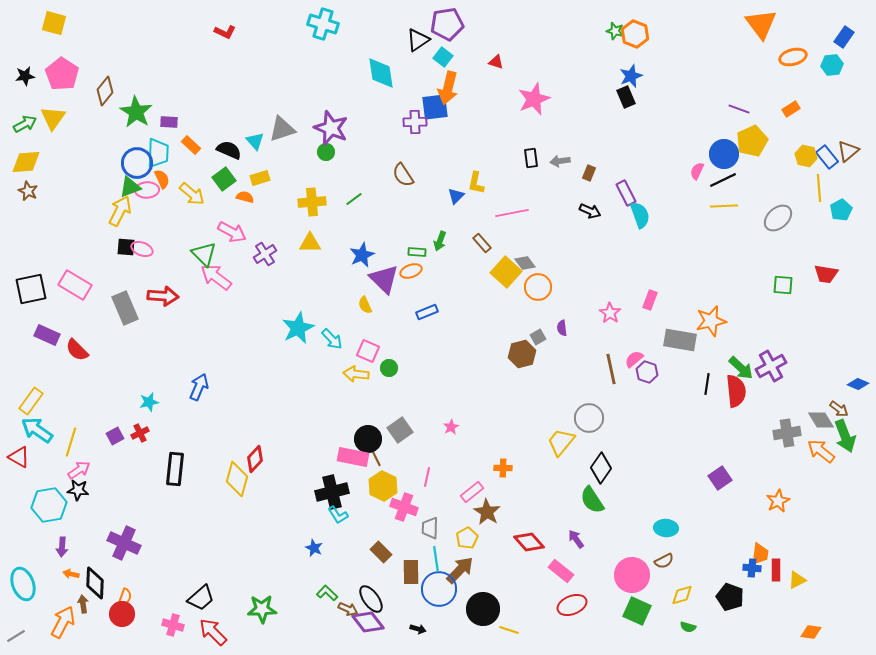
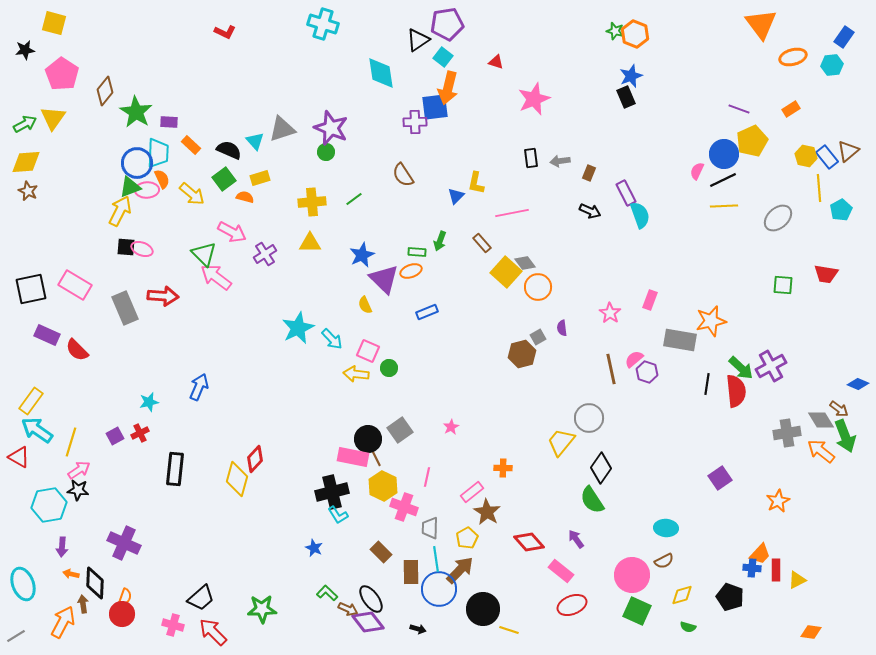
black star at (25, 76): moved 26 px up
orange trapezoid at (760, 554): rotated 35 degrees clockwise
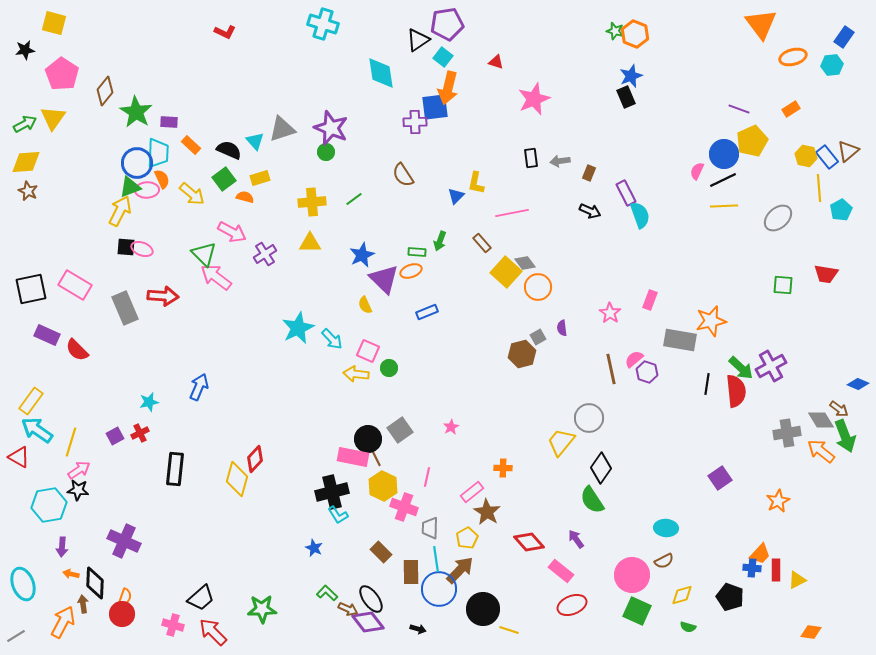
purple cross at (124, 543): moved 2 px up
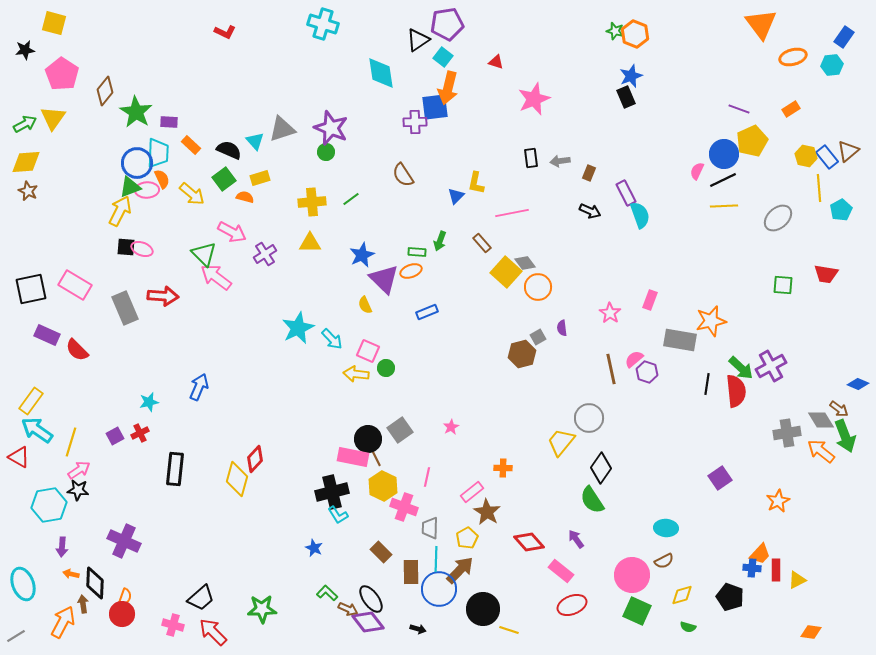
green line at (354, 199): moved 3 px left
green circle at (389, 368): moved 3 px left
cyan line at (436, 559): rotated 10 degrees clockwise
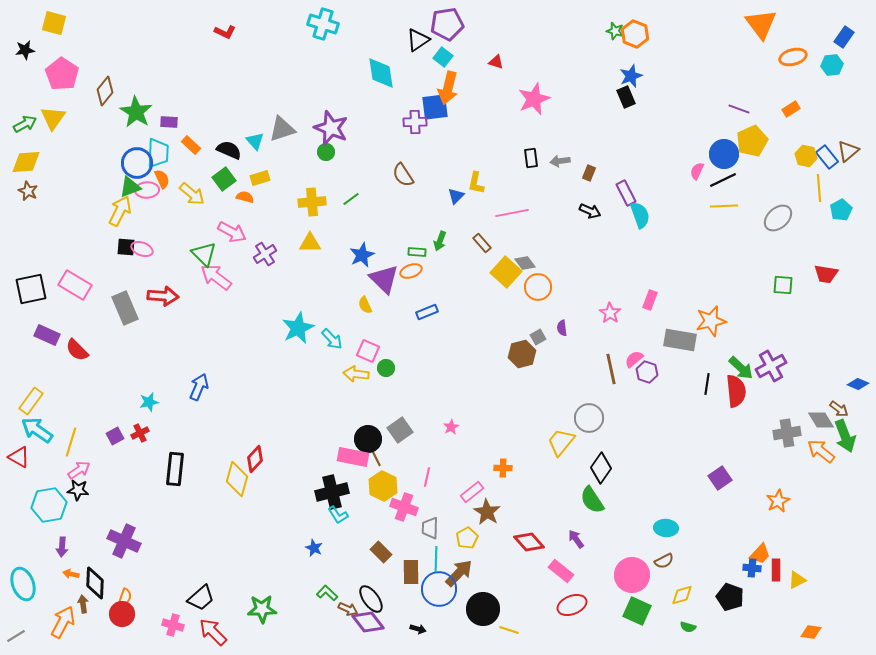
brown arrow at (460, 570): moved 1 px left, 3 px down
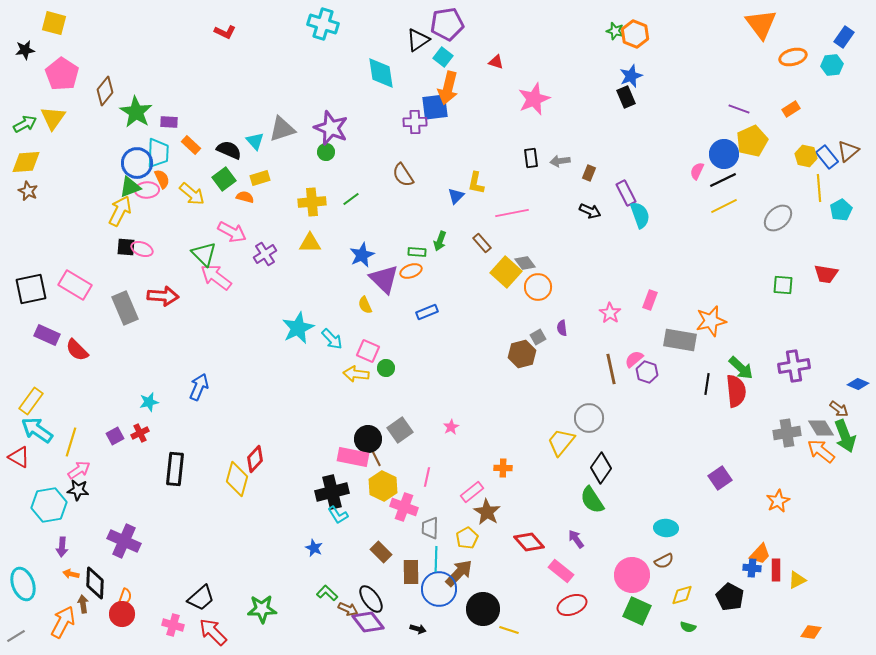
yellow line at (724, 206): rotated 24 degrees counterclockwise
purple cross at (771, 366): moved 23 px right; rotated 20 degrees clockwise
gray diamond at (821, 420): moved 8 px down
black pentagon at (730, 597): rotated 8 degrees clockwise
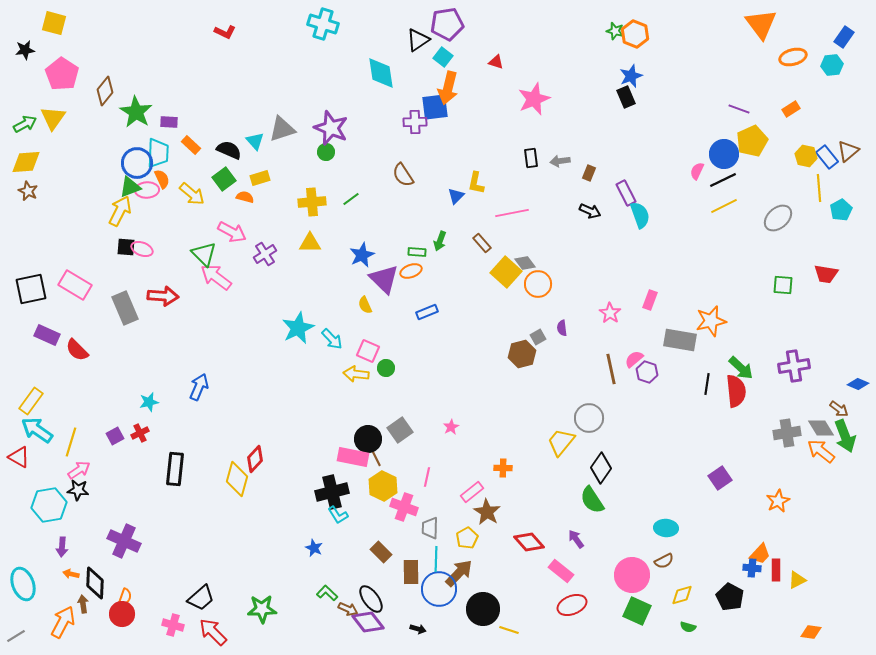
orange circle at (538, 287): moved 3 px up
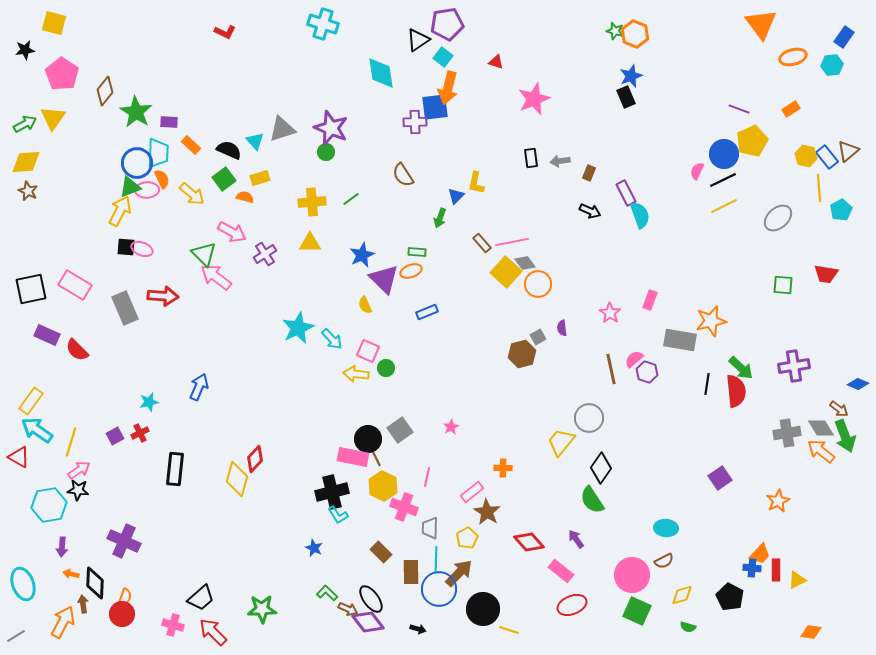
pink line at (512, 213): moved 29 px down
green arrow at (440, 241): moved 23 px up
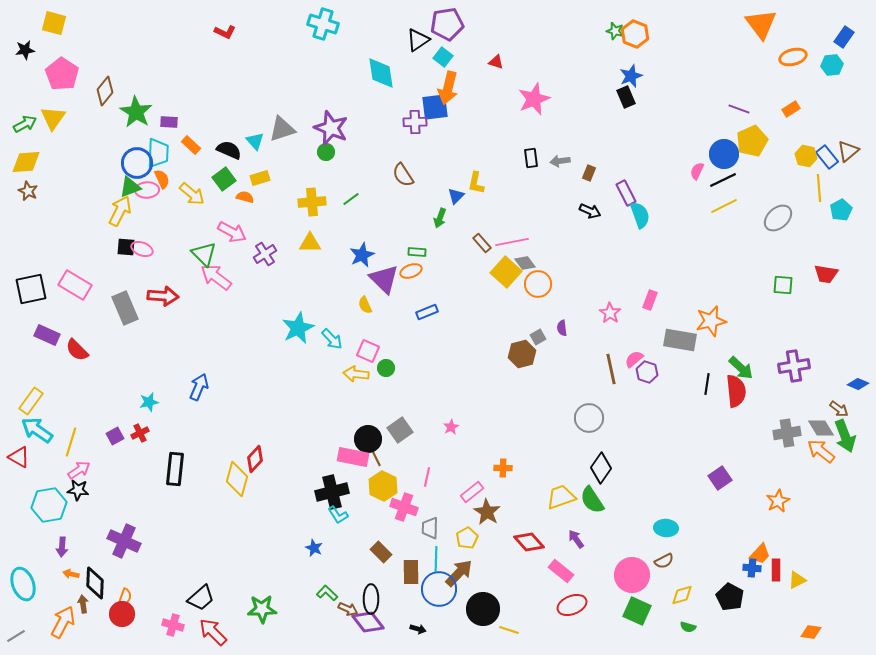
yellow trapezoid at (561, 442): moved 55 px down; rotated 32 degrees clockwise
black ellipse at (371, 599): rotated 36 degrees clockwise
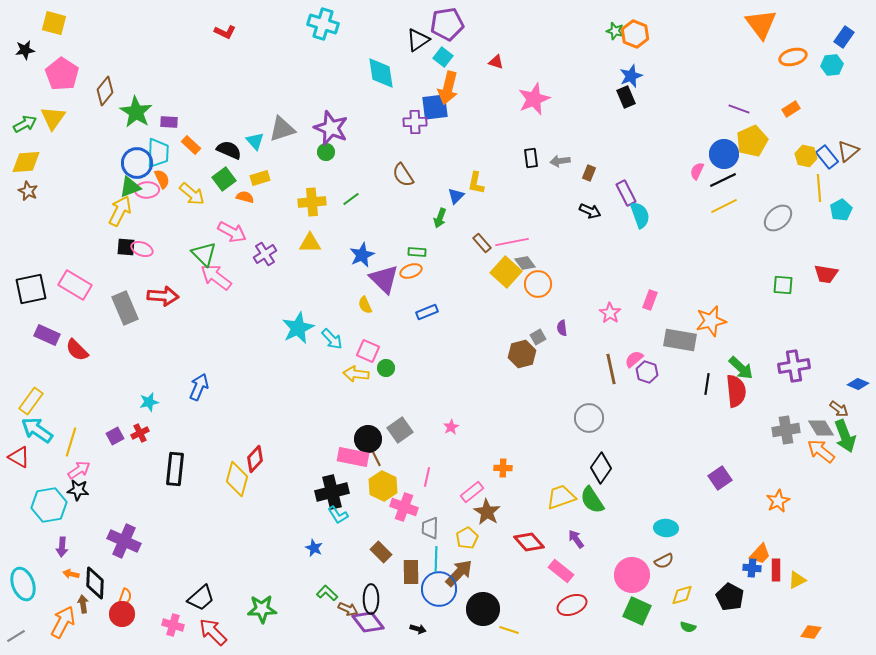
gray cross at (787, 433): moved 1 px left, 3 px up
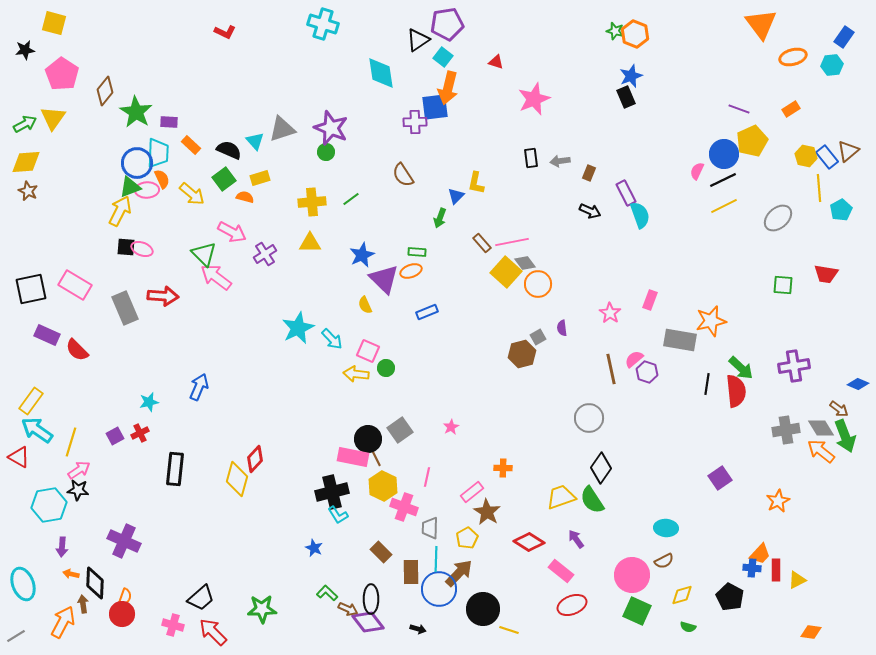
red diamond at (529, 542): rotated 16 degrees counterclockwise
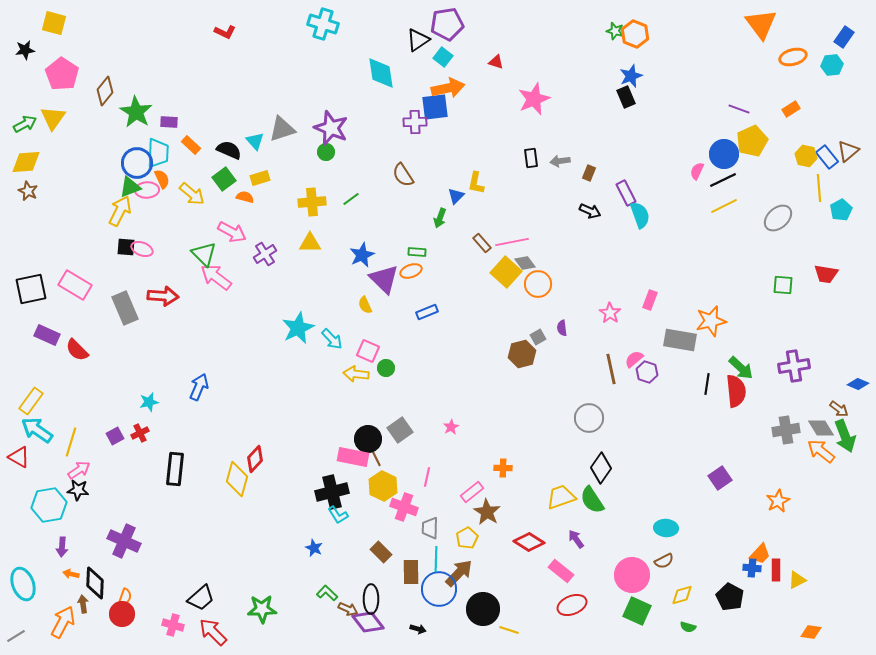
orange arrow at (448, 88): rotated 116 degrees counterclockwise
